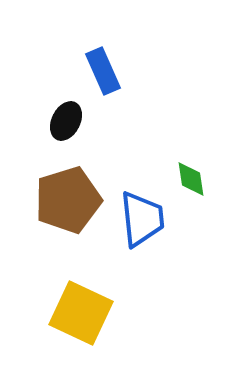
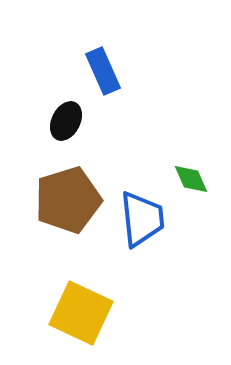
green diamond: rotated 15 degrees counterclockwise
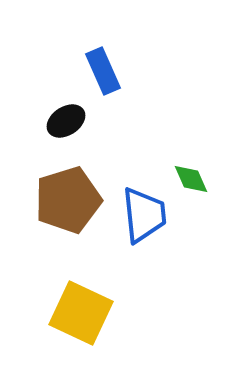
black ellipse: rotated 30 degrees clockwise
blue trapezoid: moved 2 px right, 4 px up
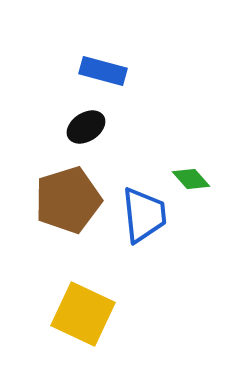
blue rectangle: rotated 51 degrees counterclockwise
black ellipse: moved 20 px right, 6 px down
green diamond: rotated 18 degrees counterclockwise
yellow square: moved 2 px right, 1 px down
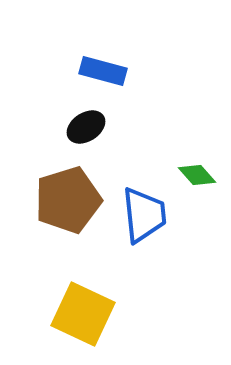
green diamond: moved 6 px right, 4 px up
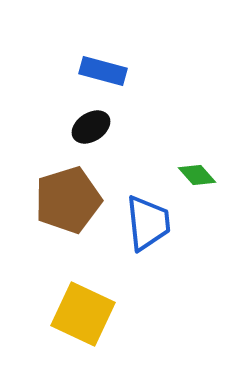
black ellipse: moved 5 px right
blue trapezoid: moved 4 px right, 8 px down
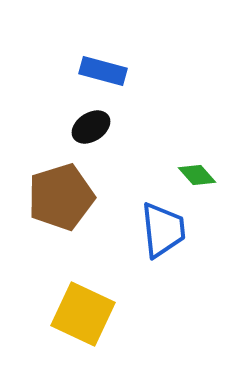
brown pentagon: moved 7 px left, 3 px up
blue trapezoid: moved 15 px right, 7 px down
